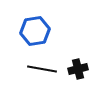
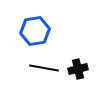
black line: moved 2 px right, 1 px up
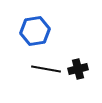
black line: moved 2 px right, 1 px down
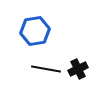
black cross: rotated 12 degrees counterclockwise
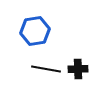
black cross: rotated 24 degrees clockwise
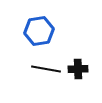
blue hexagon: moved 4 px right
